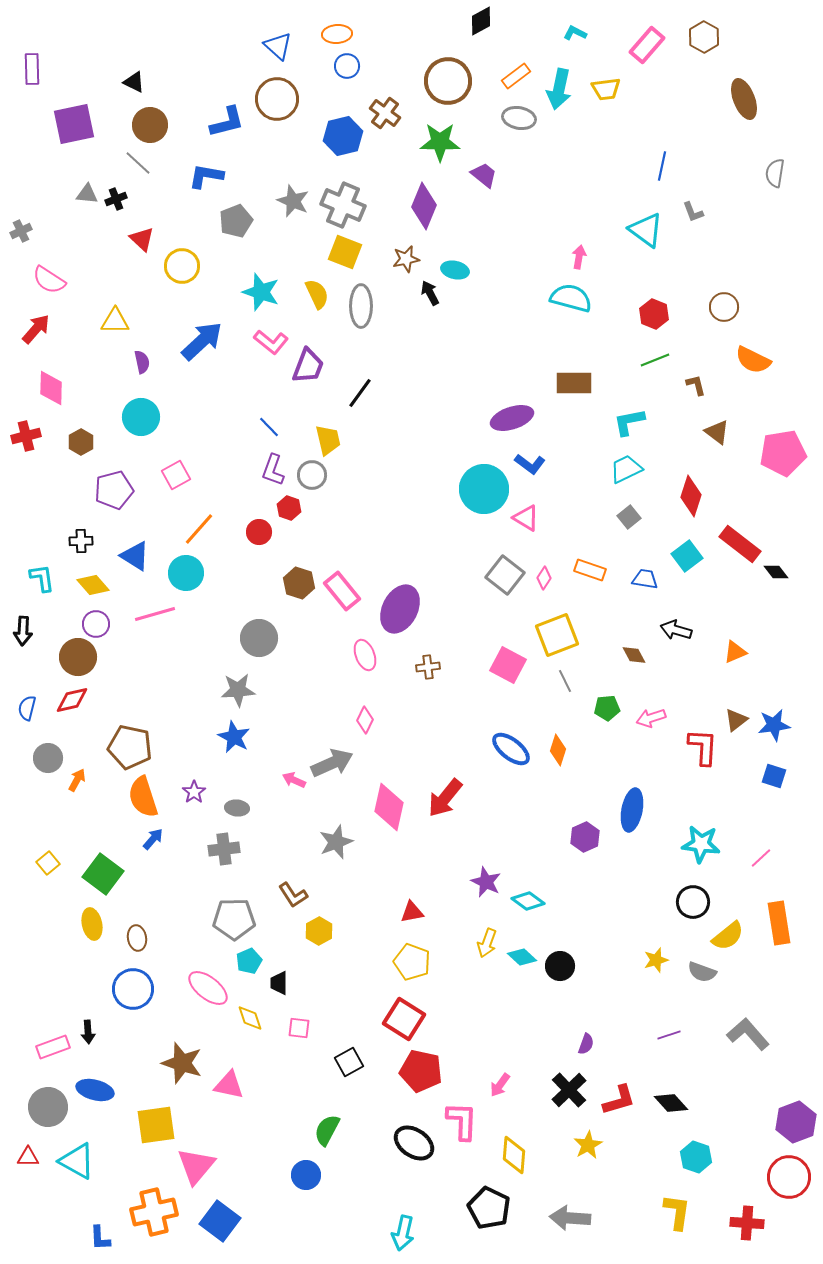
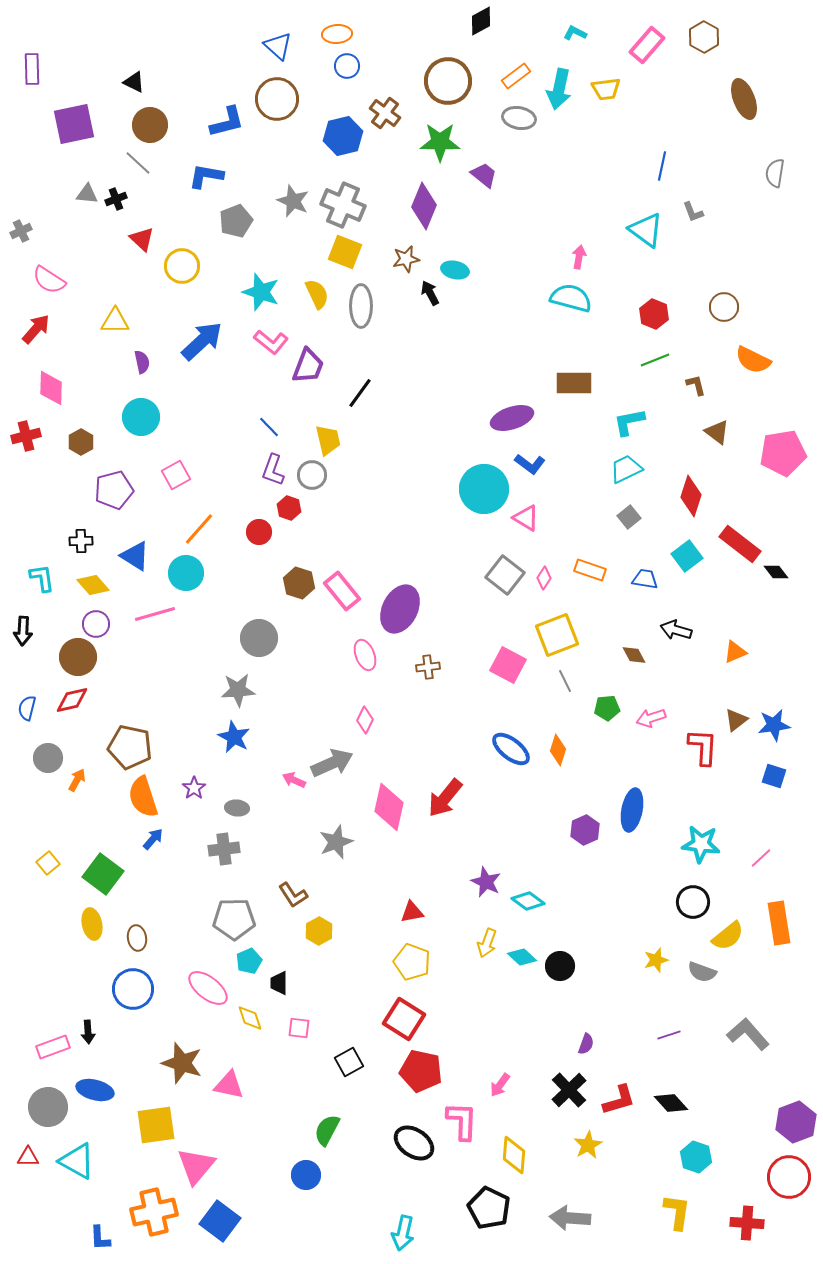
purple star at (194, 792): moved 4 px up
purple hexagon at (585, 837): moved 7 px up
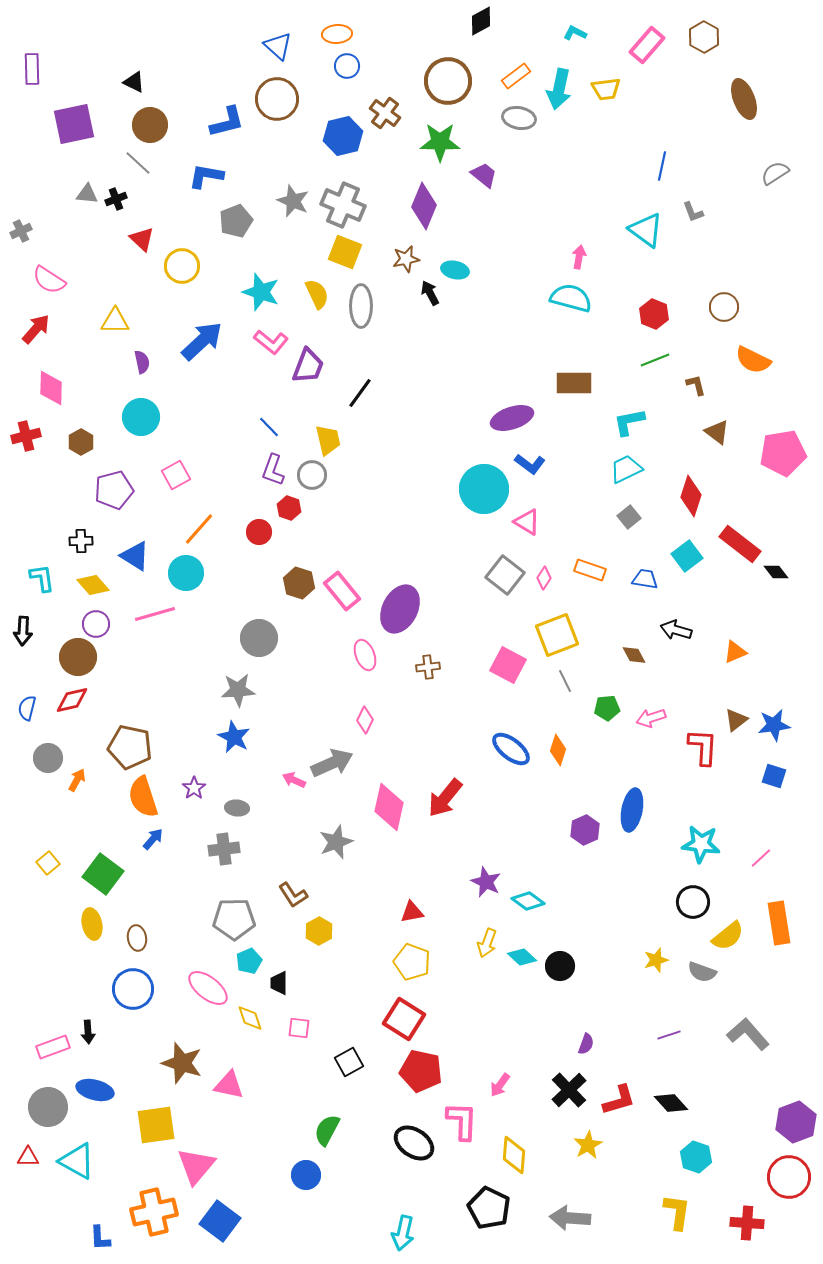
gray semicircle at (775, 173): rotated 48 degrees clockwise
pink triangle at (526, 518): moved 1 px right, 4 px down
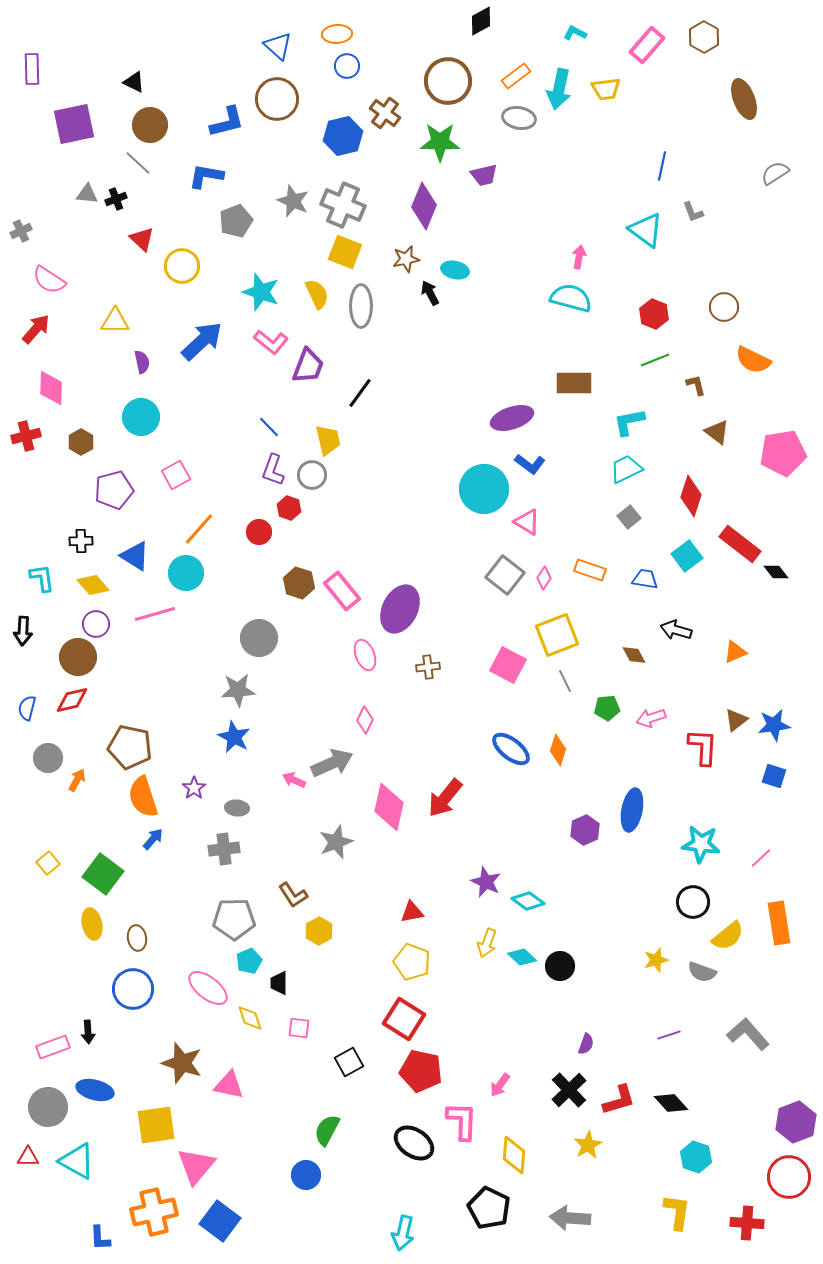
purple trapezoid at (484, 175): rotated 128 degrees clockwise
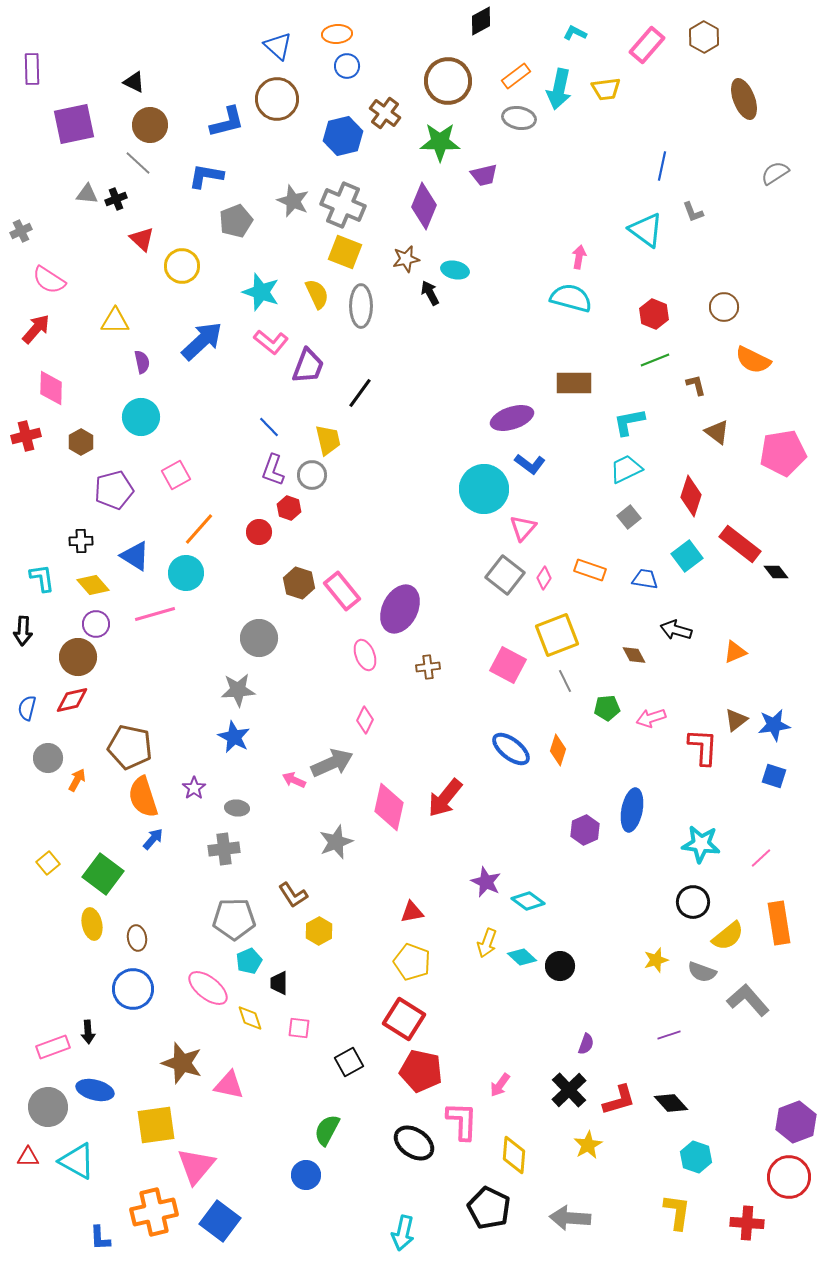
pink triangle at (527, 522): moved 4 px left, 6 px down; rotated 40 degrees clockwise
gray L-shape at (748, 1034): moved 34 px up
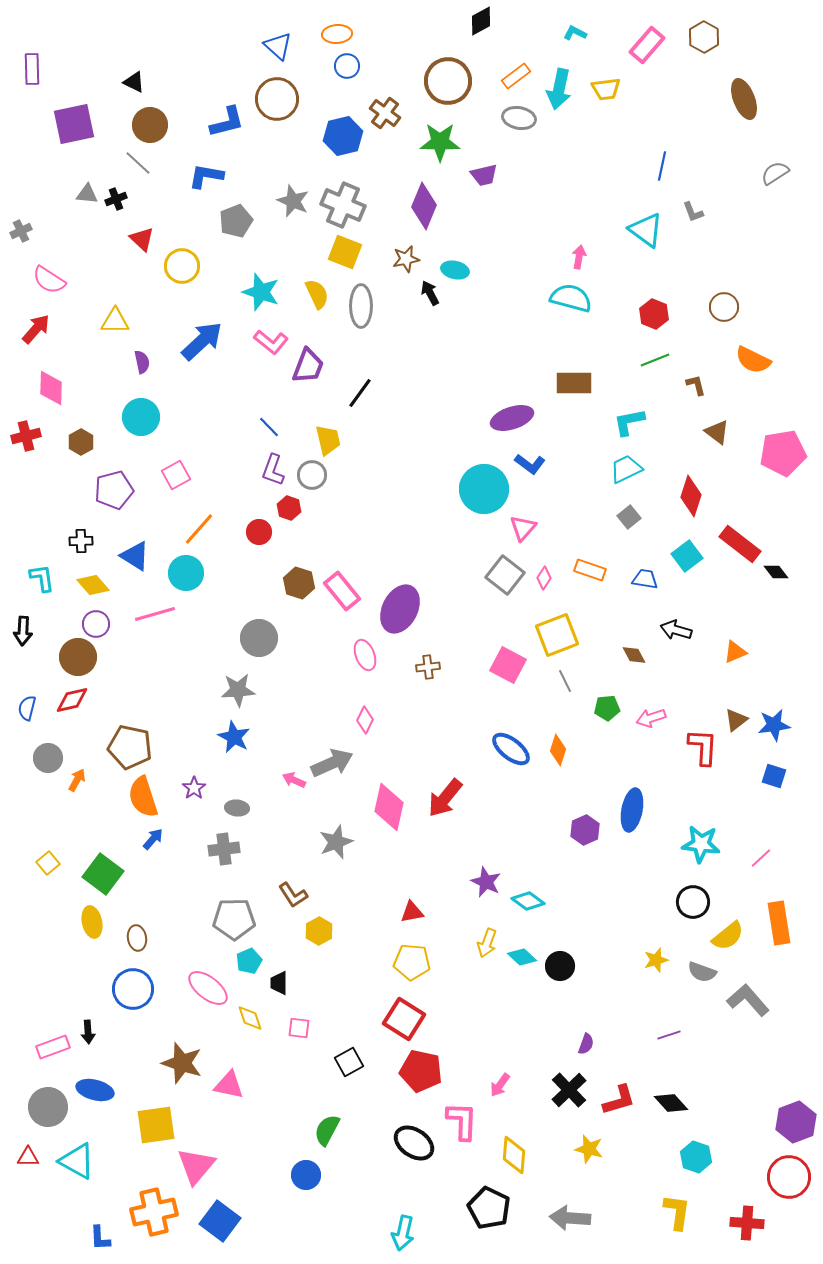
yellow ellipse at (92, 924): moved 2 px up
yellow pentagon at (412, 962): rotated 15 degrees counterclockwise
yellow star at (588, 1145): moved 1 px right, 4 px down; rotated 28 degrees counterclockwise
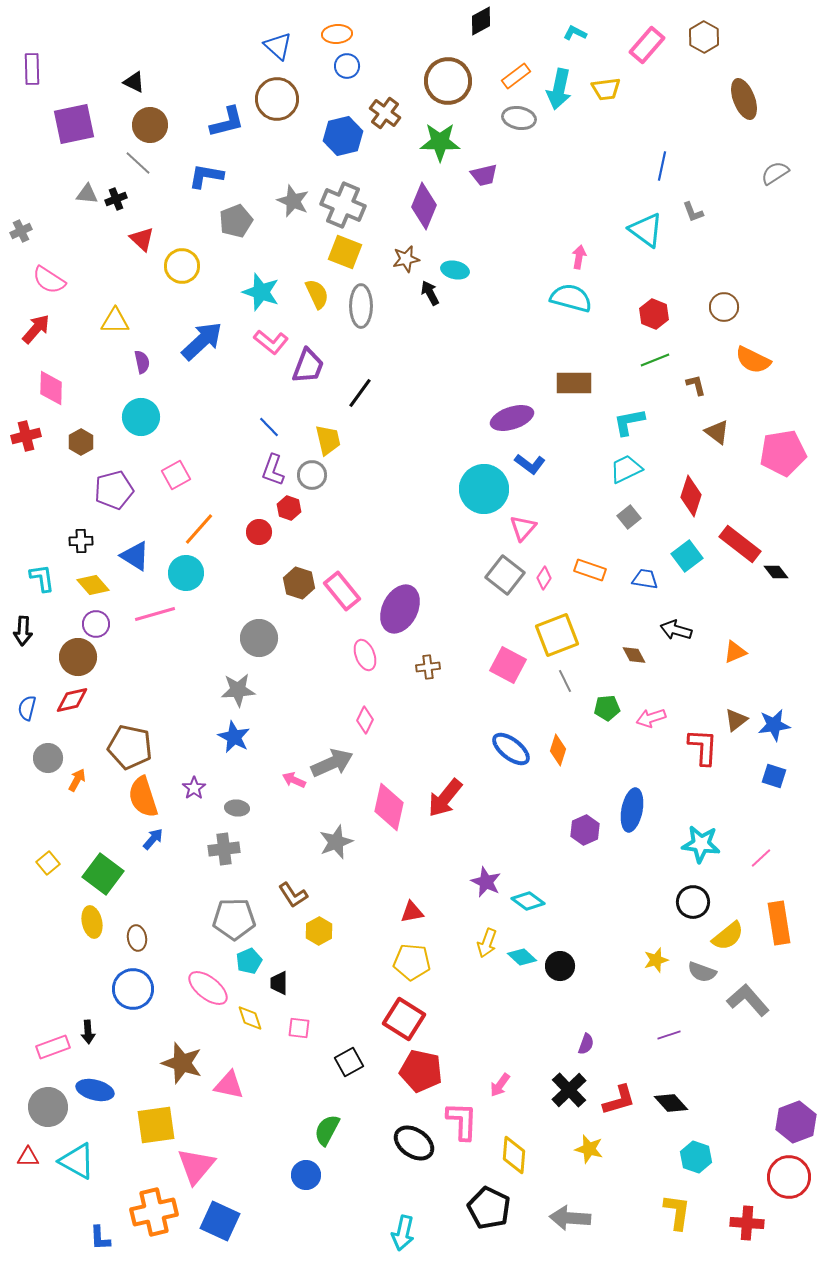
blue square at (220, 1221): rotated 12 degrees counterclockwise
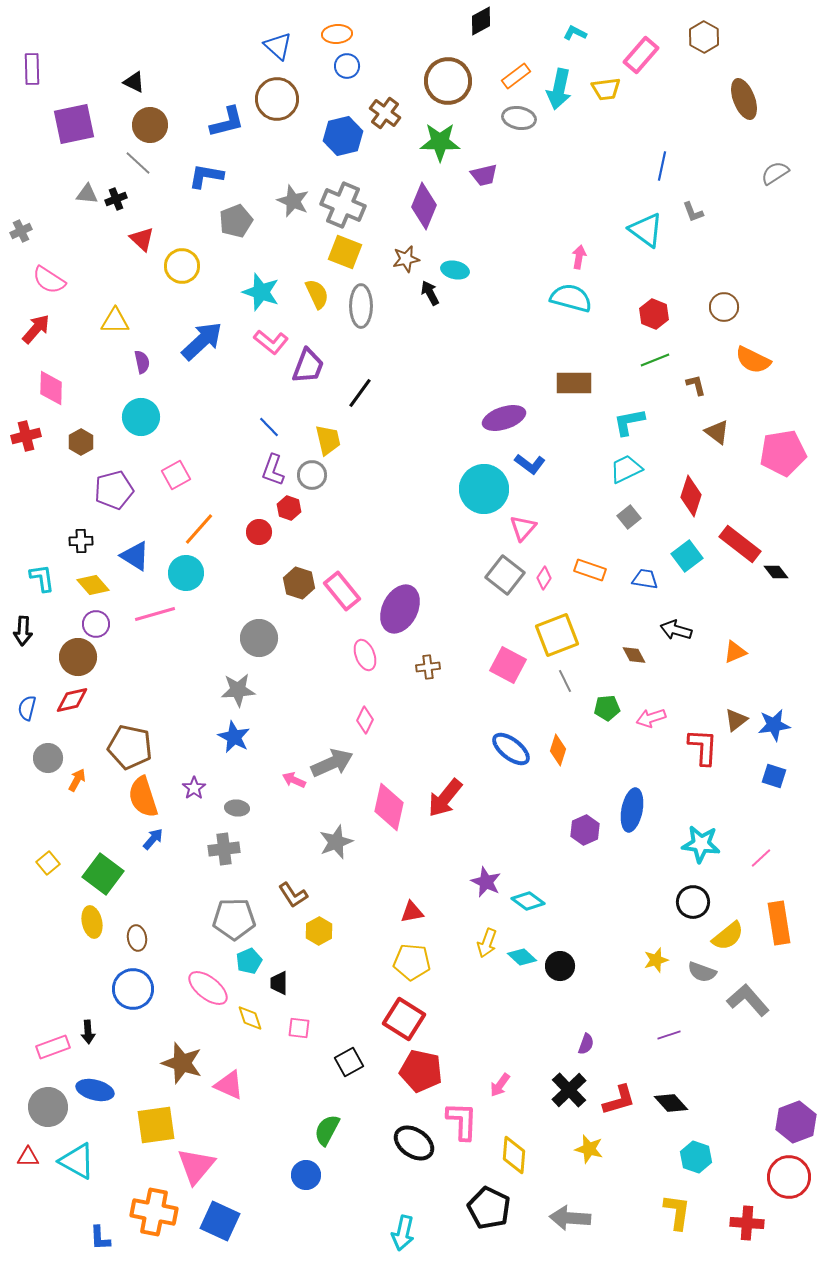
pink rectangle at (647, 45): moved 6 px left, 10 px down
purple ellipse at (512, 418): moved 8 px left
pink triangle at (229, 1085): rotated 12 degrees clockwise
orange cross at (154, 1212): rotated 24 degrees clockwise
